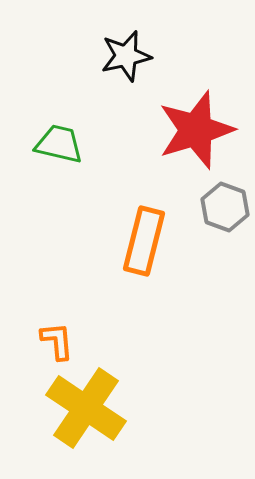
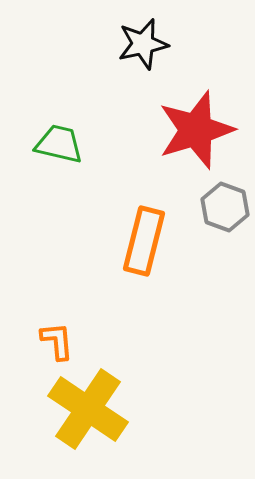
black star: moved 17 px right, 12 px up
yellow cross: moved 2 px right, 1 px down
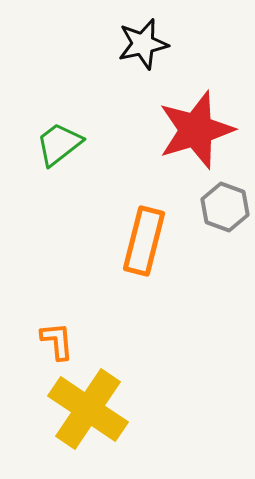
green trapezoid: rotated 51 degrees counterclockwise
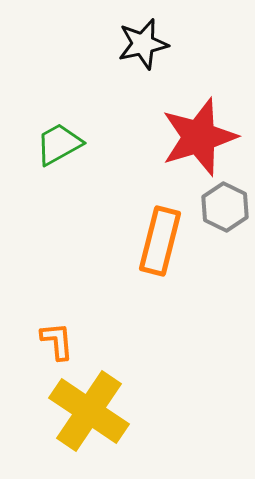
red star: moved 3 px right, 7 px down
green trapezoid: rotated 9 degrees clockwise
gray hexagon: rotated 6 degrees clockwise
orange rectangle: moved 16 px right
yellow cross: moved 1 px right, 2 px down
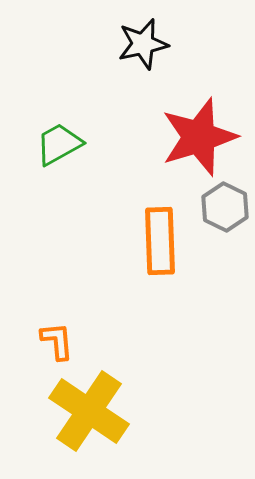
orange rectangle: rotated 16 degrees counterclockwise
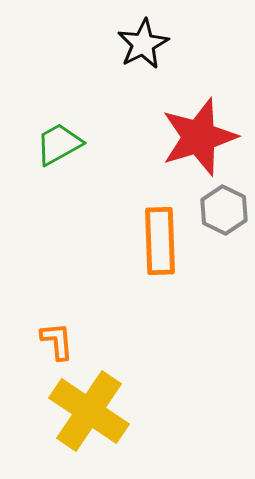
black star: rotated 15 degrees counterclockwise
gray hexagon: moved 1 px left, 3 px down
